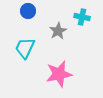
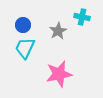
blue circle: moved 5 px left, 14 px down
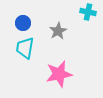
cyan cross: moved 6 px right, 5 px up
blue circle: moved 2 px up
cyan trapezoid: rotated 15 degrees counterclockwise
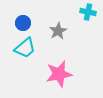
cyan trapezoid: rotated 140 degrees counterclockwise
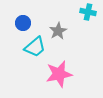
cyan trapezoid: moved 10 px right, 1 px up
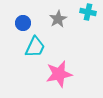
gray star: moved 12 px up
cyan trapezoid: rotated 25 degrees counterclockwise
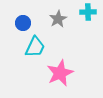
cyan cross: rotated 14 degrees counterclockwise
pink star: moved 1 px right, 1 px up; rotated 12 degrees counterclockwise
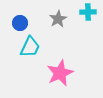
blue circle: moved 3 px left
cyan trapezoid: moved 5 px left
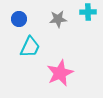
gray star: rotated 24 degrees clockwise
blue circle: moved 1 px left, 4 px up
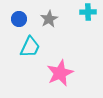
gray star: moved 9 px left; rotated 24 degrees counterclockwise
